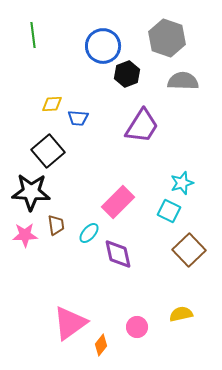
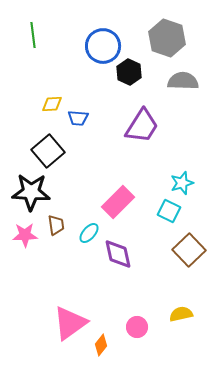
black hexagon: moved 2 px right, 2 px up; rotated 15 degrees counterclockwise
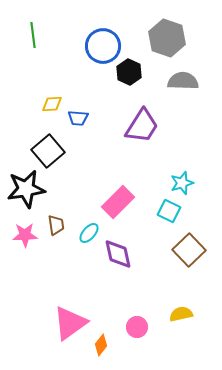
black star: moved 5 px left, 3 px up; rotated 12 degrees counterclockwise
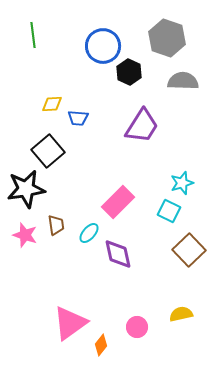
pink star: rotated 20 degrees clockwise
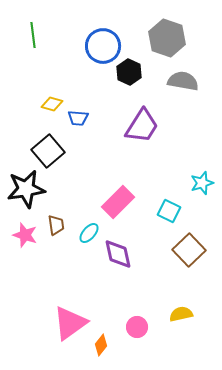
gray semicircle: rotated 8 degrees clockwise
yellow diamond: rotated 20 degrees clockwise
cyan star: moved 20 px right
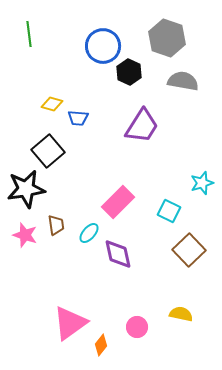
green line: moved 4 px left, 1 px up
yellow semicircle: rotated 25 degrees clockwise
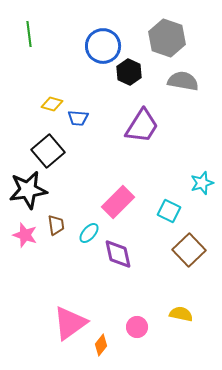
black star: moved 2 px right, 1 px down
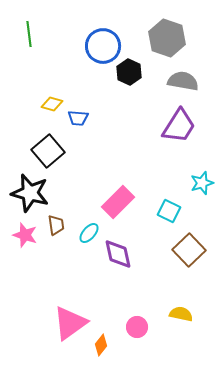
purple trapezoid: moved 37 px right
black star: moved 2 px right, 3 px down; rotated 24 degrees clockwise
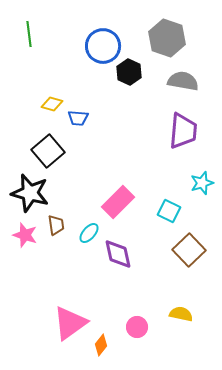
purple trapezoid: moved 4 px right, 5 px down; rotated 27 degrees counterclockwise
